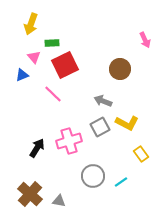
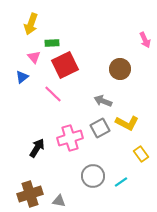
blue triangle: moved 2 px down; rotated 16 degrees counterclockwise
gray square: moved 1 px down
pink cross: moved 1 px right, 3 px up
brown cross: rotated 30 degrees clockwise
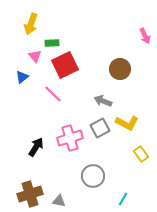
pink arrow: moved 4 px up
pink triangle: moved 1 px right, 1 px up
black arrow: moved 1 px left, 1 px up
cyan line: moved 2 px right, 17 px down; rotated 24 degrees counterclockwise
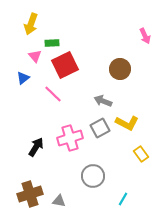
blue triangle: moved 1 px right, 1 px down
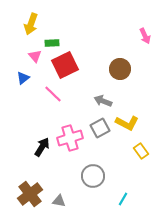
black arrow: moved 6 px right
yellow rectangle: moved 3 px up
brown cross: rotated 20 degrees counterclockwise
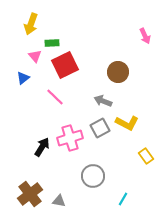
brown circle: moved 2 px left, 3 px down
pink line: moved 2 px right, 3 px down
yellow rectangle: moved 5 px right, 5 px down
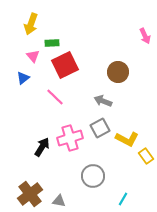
pink triangle: moved 2 px left
yellow L-shape: moved 16 px down
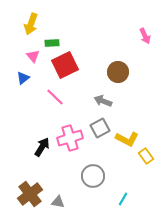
gray triangle: moved 1 px left, 1 px down
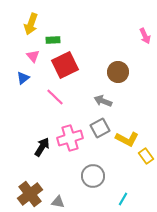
green rectangle: moved 1 px right, 3 px up
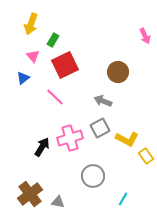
green rectangle: rotated 56 degrees counterclockwise
